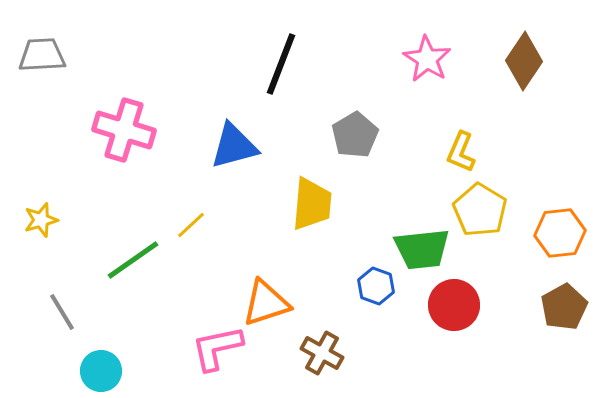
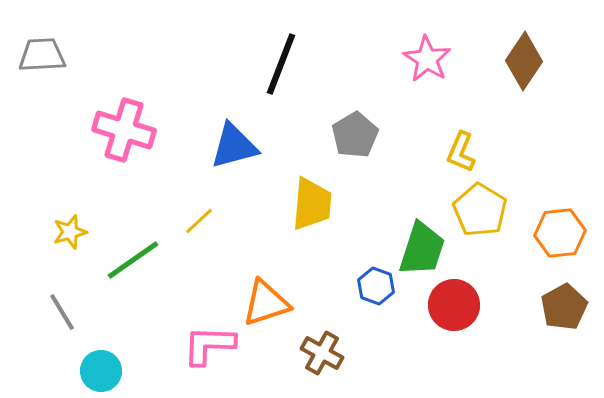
yellow star: moved 29 px right, 12 px down
yellow line: moved 8 px right, 4 px up
green trapezoid: rotated 66 degrees counterclockwise
pink L-shape: moved 8 px left, 3 px up; rotated 14 degrees clockwise
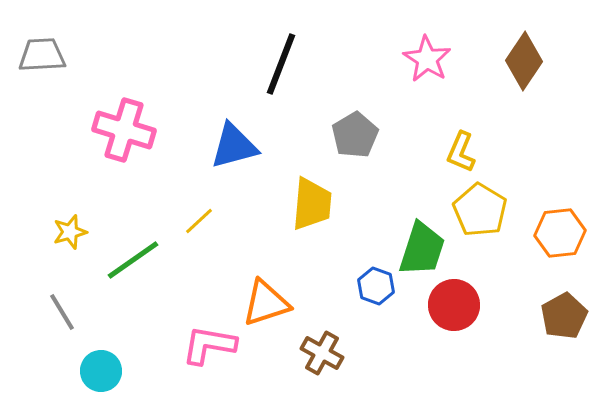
brown pentagon: moved 9 px down
pink L-shape: rotated 8 degrees clockwise
